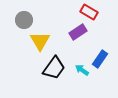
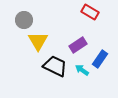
red rectangle: moved 1 px right
purple rectangle: moved 13 px down
yellow triangle: moved 2 px left
black trapezoid: moved 1 px right, 2 px up; rotated 100 degrees counterclockwise
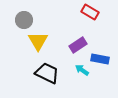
blue rectangle: rotated 66 degrees clockwise
black trapezoid: moved 8 px left, 7 px down
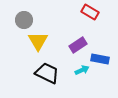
cyan arrow: rotated 120 degrees clockwise
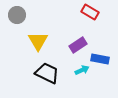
gray circle: moved 7 px left, 5 px up
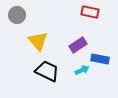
red rectangle: rotated 18 degrees counterclockwise
yellow triangle: rotated 10 degrees counterclockwise
black trapezoid: moved 2 px up
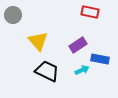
gray circle: moved 4 px left
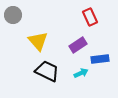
red rectangle: moved 5 px down; rotated 54 degrees clockwise
blue rectangle: rotated 18 degrees counterclockwise
cyan arrow: moved 1 px left, 3 px down
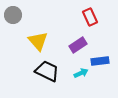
blue rectangle: moved 2 px down
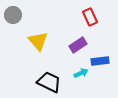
black trapezoid: moved 2 px right, 11 px down
